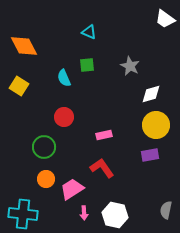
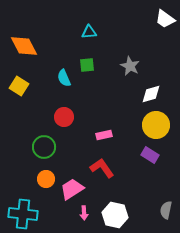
cyan triangle: rotated 28 degrees counterclockwise
purple rectangle: rotated 42 degrees clockwise
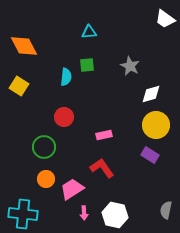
cyan semicircle: moved 2 px right, 1 px up; rotated 150 degrees counterclockwise
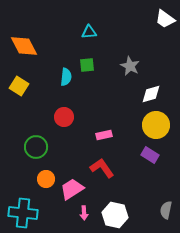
green circle: moved 8 px left
cyan cross: moved 1 px up
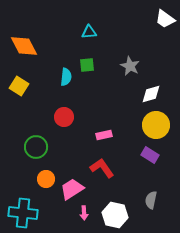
gray semicircle: moved 15 px left, 10 px up
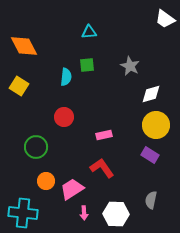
orange circle: moved 2 px down
white hexagon: moved 1 px right, 1 px up; rotated 10 degrees counterclockwise
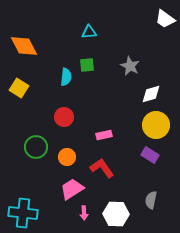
yellow square: moved 2 px down
orange circle: moved 21 px right, 24 px up
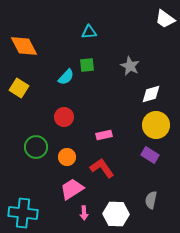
cyan semicircle: rotated 36 degrees clockwise
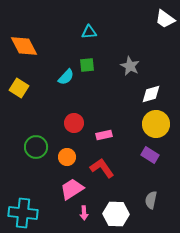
red circle: moved 10 px right, 6 px down
yellow circle: moved 1 px up
